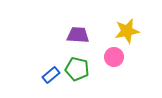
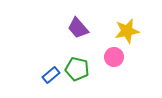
purple trapezoid: moved 7 px up; rotated 135 degrees counterclockwise
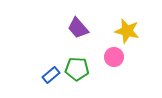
yellow star: rotated 25 degrees clockwise
green pentagon: rotated 10 degrees counterclockwise
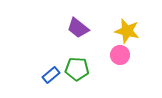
purple trapezoid: rotated 10 degrees counterclockwise
pink circle: moved 6 px right, 2 px up
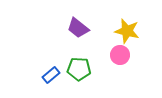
green pentagon: moved 2 px right
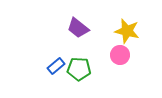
blue rectangle: moved 5 px right, 9 px up
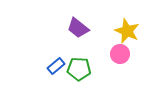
yellow star: rotated 10 degrees clockwise
pink circle: moved 1 px up
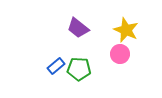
yellow star: moved 1 px left, 1 px up
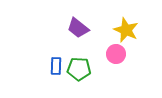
pink circle: moved 4 px left
blue rectangle: rotated 48 degrees counterclockwise
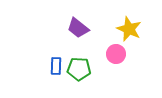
yellow star: moved 3 px right, 1 px up
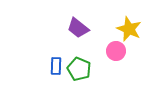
pink circle: moved 3 px up
green pentagon: rotated 20 degrees clockwise
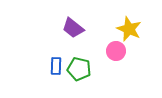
purple trapezoid: moved 5 px left
green pentagon: rotated 10 degrees counterclockwise
